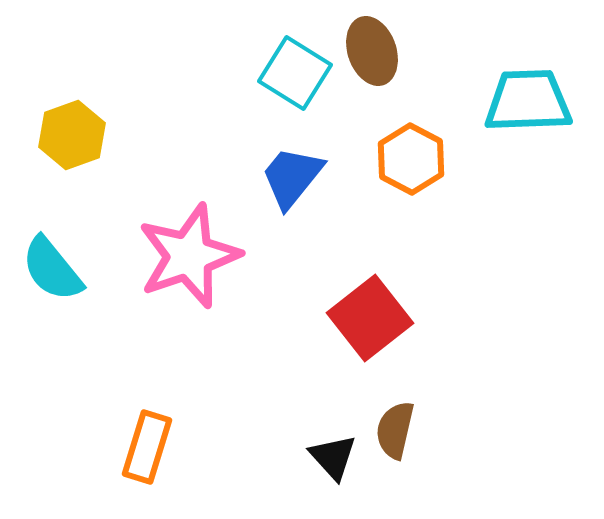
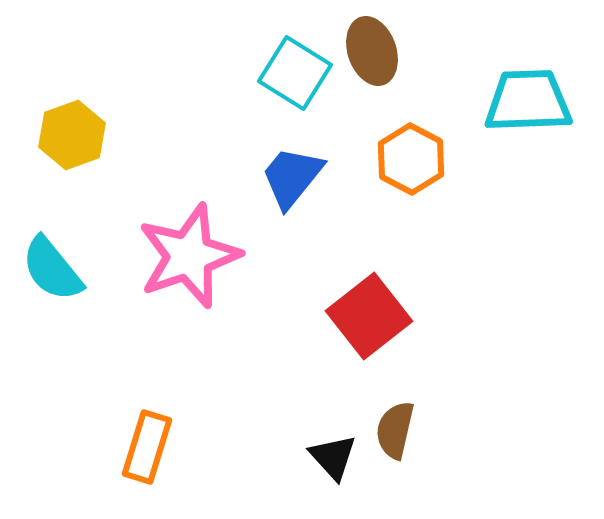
red square: moved 1 px left, 2 px up
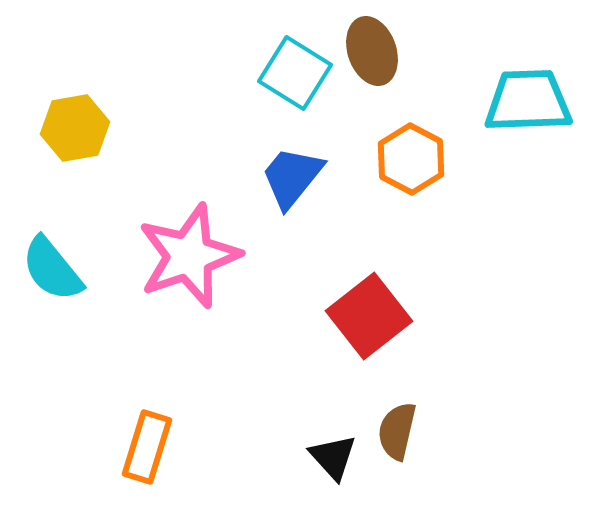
yellow hexagon: moved 3 px right, 7 px up; rotated 10 degrees clockwise
brown semicircle: moved 2 px right, 1 px down
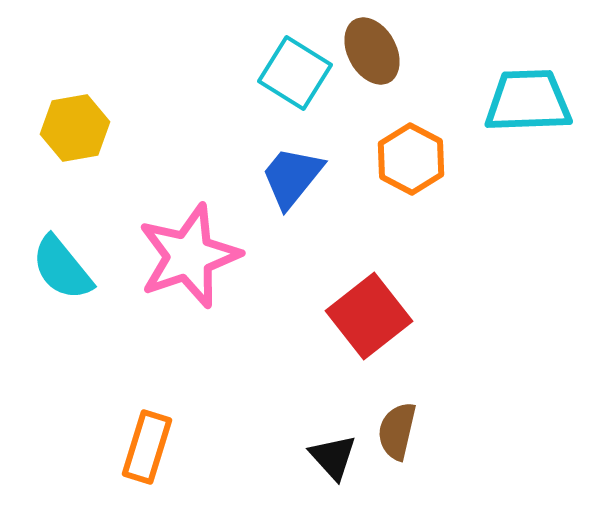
brown ellipse: rotated 10 degrees counterclockwise
cyan semicircle: moved 10 px right, 1 px up
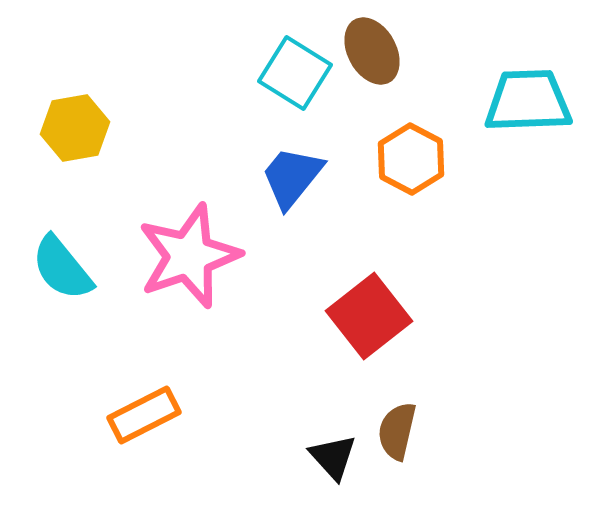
orange rectangle: moved 3 px left, 32 px up; rotated 46 degrees clockwise
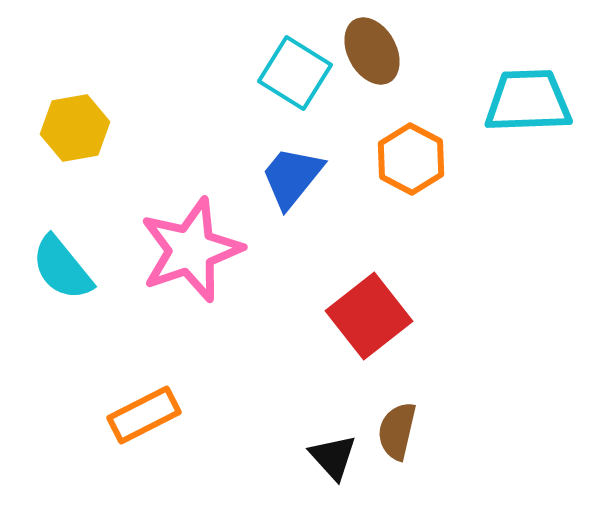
pink star: moved 2 px right, 6 px up
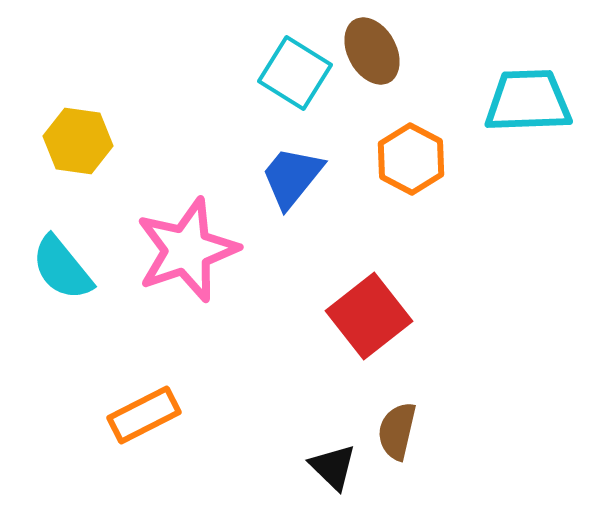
yellow hexagon: moved 3 px right, 13 px down; rotated 18 degrees clockwise
pink star: moved 4 px left
black triangle: moved 10 px down; rotated 4 degrees counterclockwise
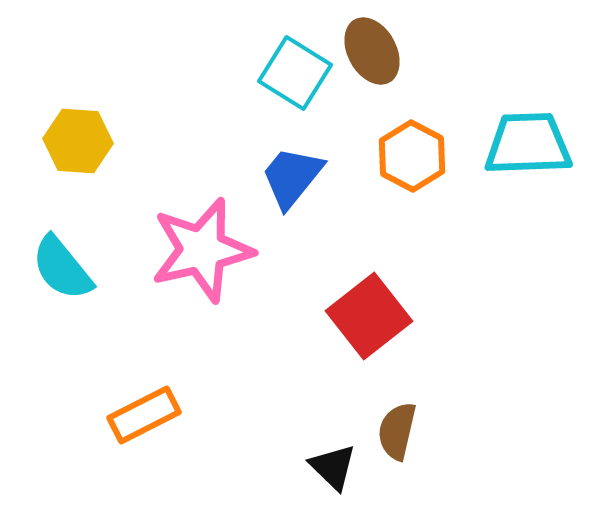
cyan trapezoid: moved 43 px down
yellow hexagon: rotated 4 degrees counterclockwise
orange hexagon: moved 1 px right, 3 px up
pink star: moved 15 px right; rotated 6 degrees clockwise
